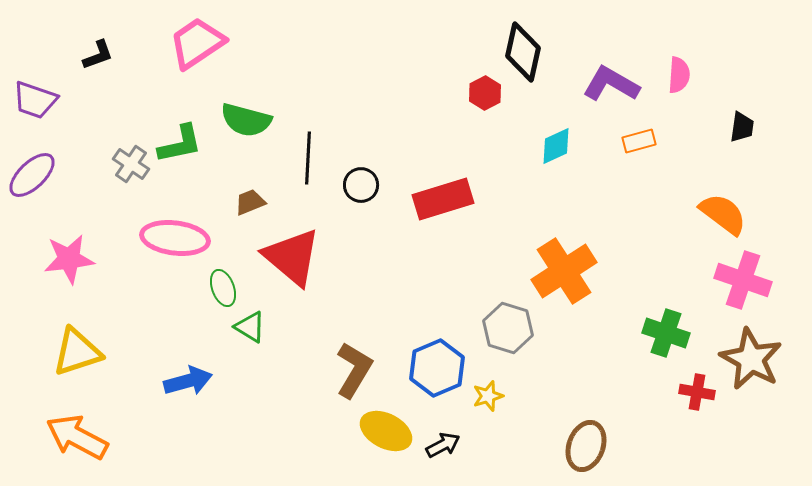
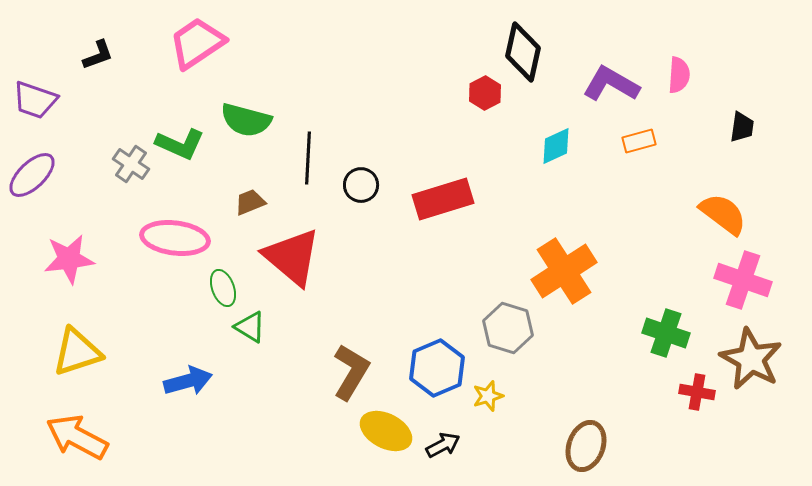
green L-shape: rotated 36 degrees clockwise
brown L-shape: moved 3 px left, 2 px down
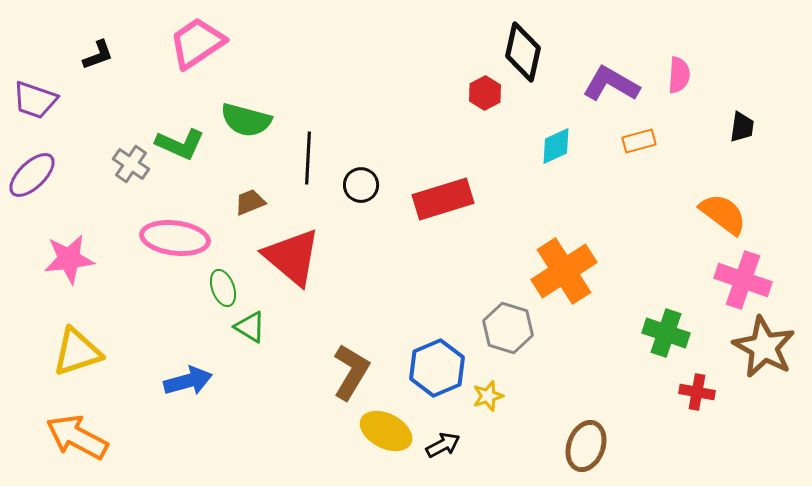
brown star: moved 13 px right, 12 px up
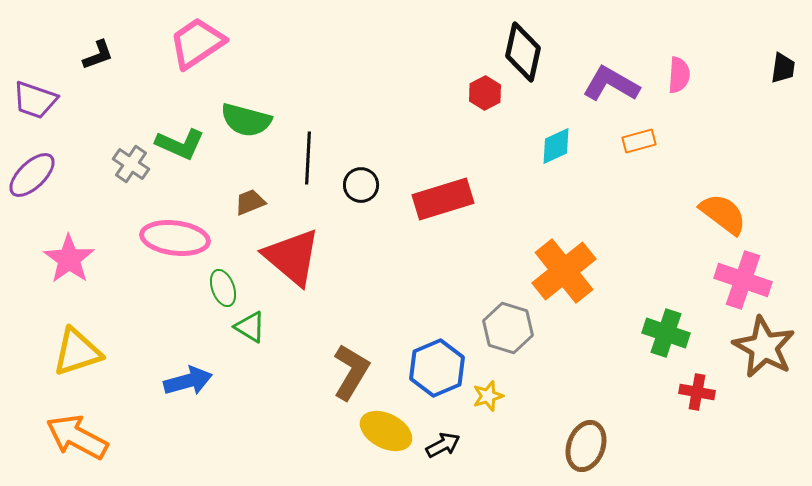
black trapezoid: moved 41 px right, 59 px up
pink star: rotated 30 degrees counterclockwise
orange cross: rotated 6 degrees counterclockwise
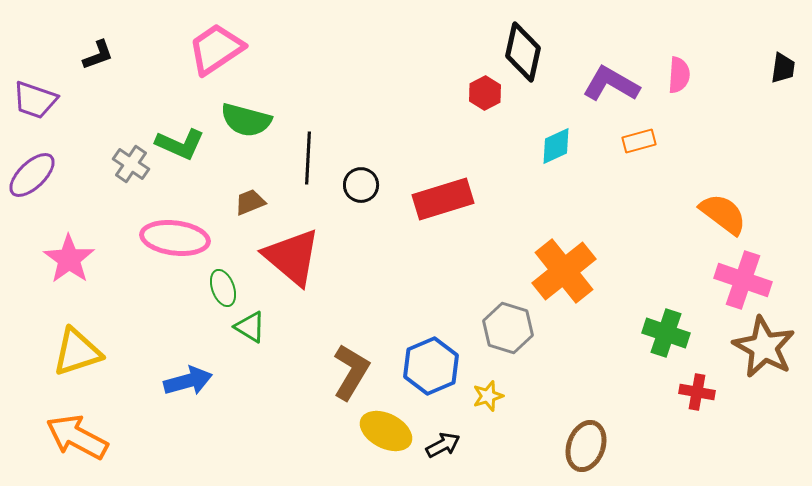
pink trapezoid: moved 19 px right, 6 px down
blue hexagon: moved 6 px left, 2 px up
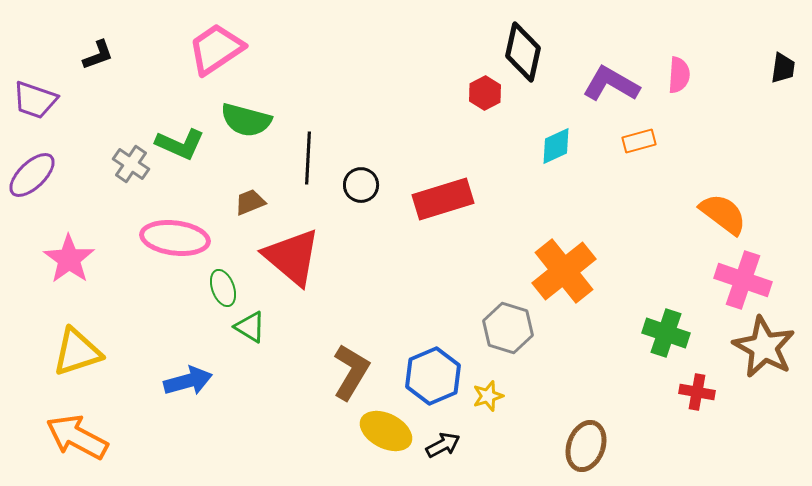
blue hexagon: moved 2 px right, 10 px down
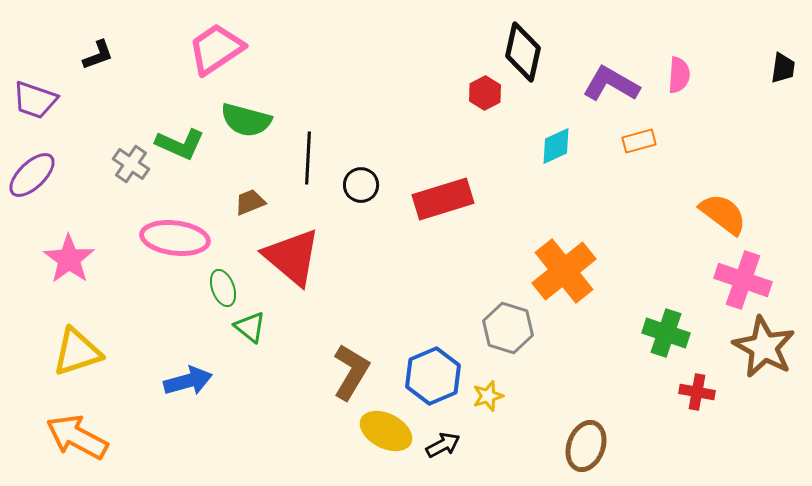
green triangle: rotated 8 degrees clockwise
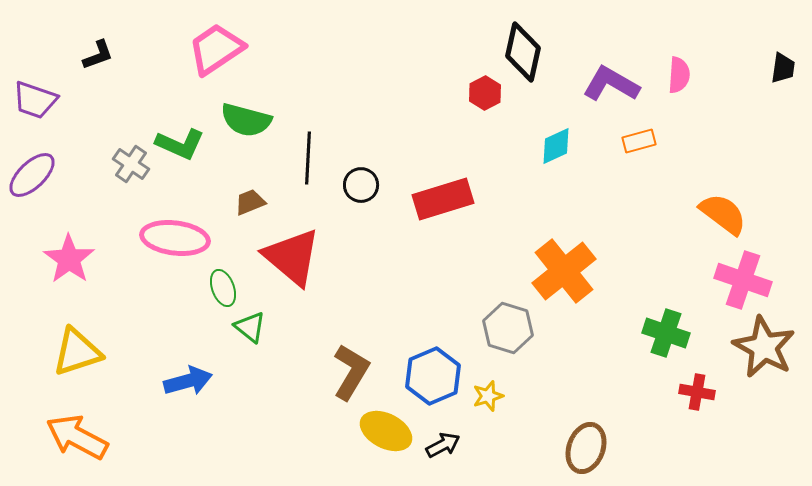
brown ellipse: moved 2 px down
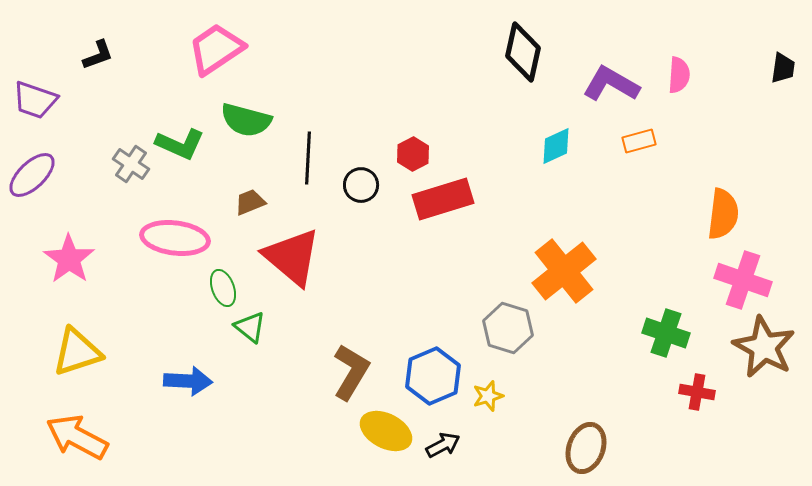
red hexagon: moved 72 px left, 61 px down
orange semicircle: rotated 60 degrees clockwise
blue arrow: rotated 18 degrees clockwise
